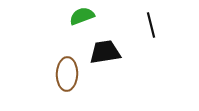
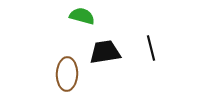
green semicircle: rotated 35 degrees clockwise
black line: moved 23 px down
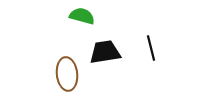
brown ellipse: rotated 8 degrees counterclockwise
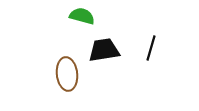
black line: rotated 30 degrees clockwise
black trapezoid: moved 1 px left, 2 px up
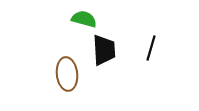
green semicircle: moved 2 px right, 3 px down
black trapezoid: rotated 96 degrees clockwise
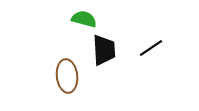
black line: rotated 40 degrees clockwise
brown ellipse: moved 2 px down
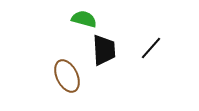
black line: rotated 15 degrees counterclockwise
brown ellipse: rotated 20 degrees counterclockwise
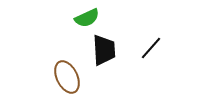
green semicircle: moved 3 px right, 1 px up; rotated 140 degrees clockwise
brown ellipse: moved 1 px down
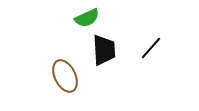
brown ellipse: moved 2 px left, 1 px up
